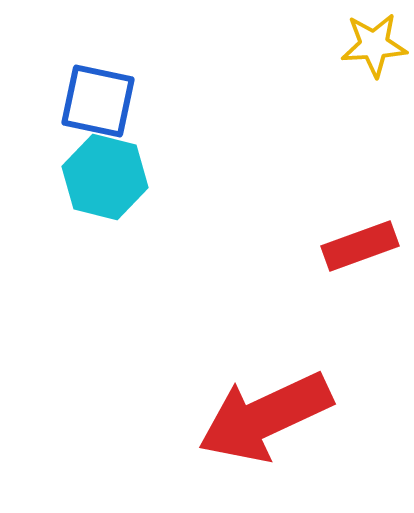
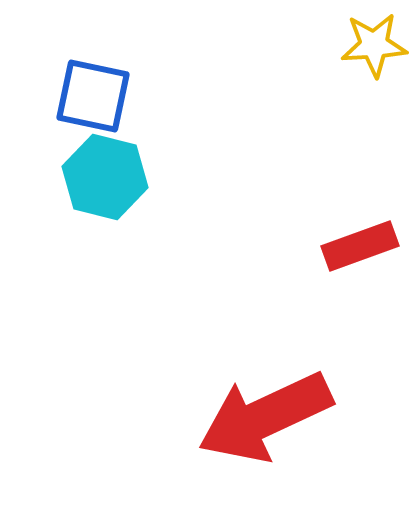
blue square: moved 5 px left, 5 px up
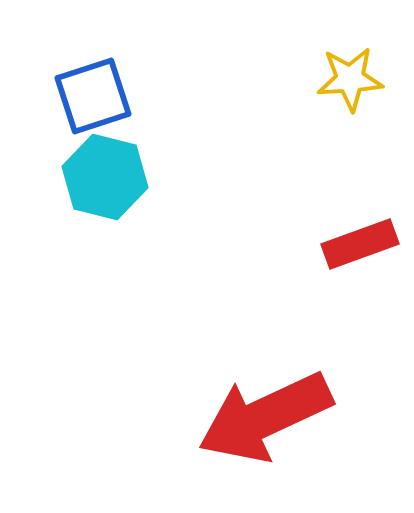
yellow star: moved 24 px left, 34 px down
blue square: rotated 30 degrees counterclockwise
red rectangle: moved 2 px up
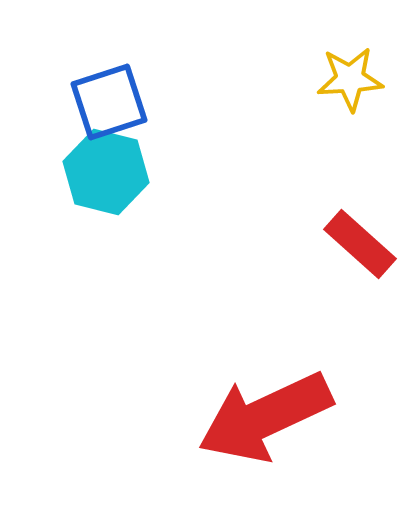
blue square: moved 16 px right, 6 px down
cyan hexagon: moved 1 px right, 5 px up
red rectangle: rotated 62 degrees clockwise
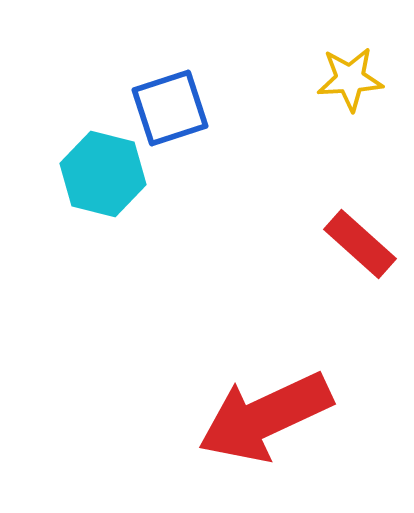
blue square: moved 61 px right, 6 px down
cyan hexagon: moved 3 px left, 2 px down
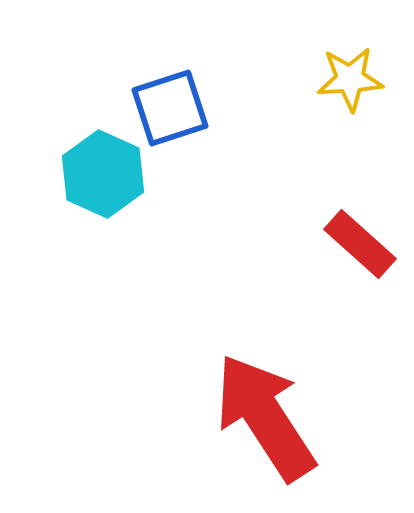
cyan hexagon: rotated 10 degrees clockwise
red arrow: rotated 82 degrees clockwise
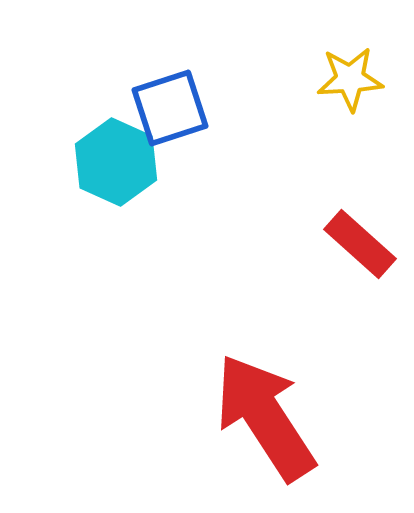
cyan hexagon: moved 13 px right, 12 px up
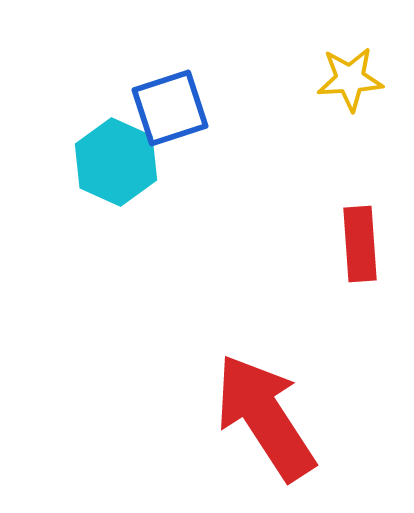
red rectangle: rotated 44 degrees clockwise
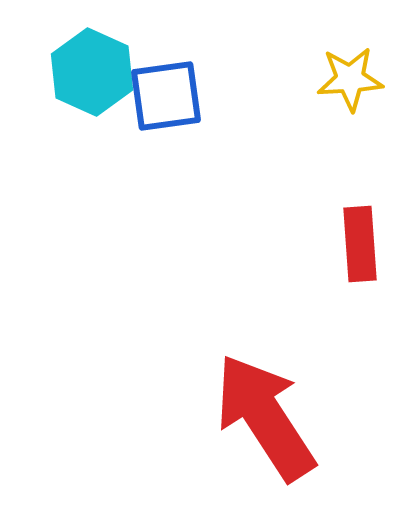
blue square: moved 4 px left, 12 px up; rotated 10 degrees clockwise
cyan hexagon: moved 24 px left, 90 px up
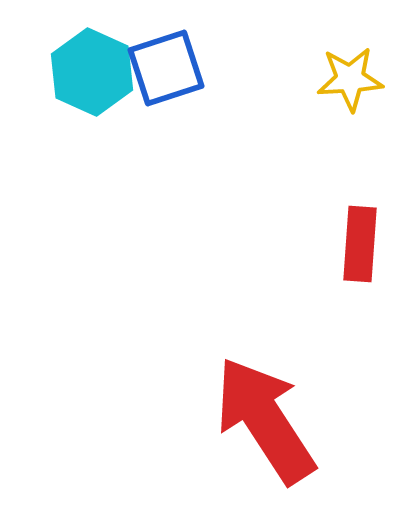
blue square: moved 28 px up; rotated 10 degrees counterclockwise
red rectangle: rotated 8 degrees clockwise
red arrow: moved 3 px down
